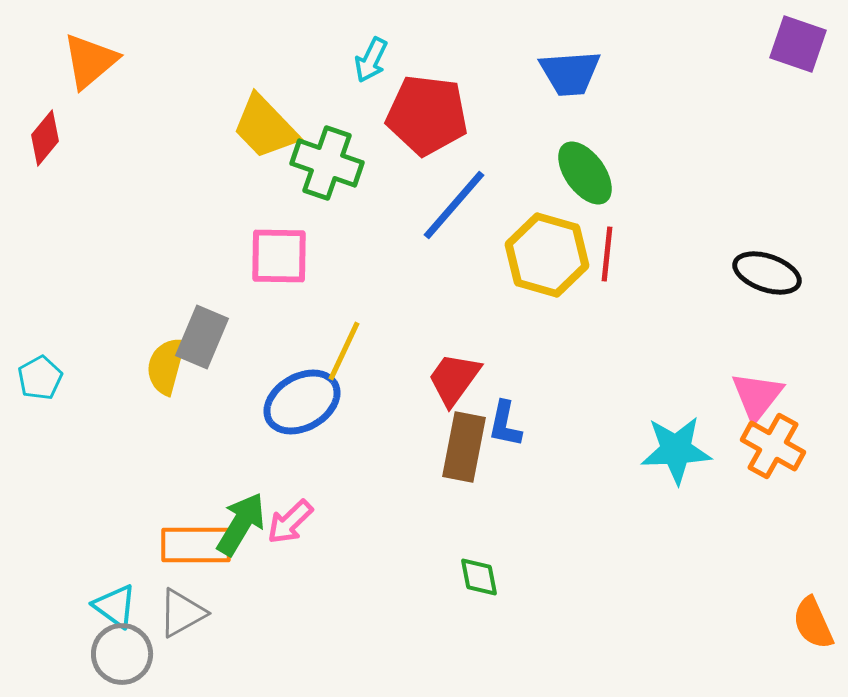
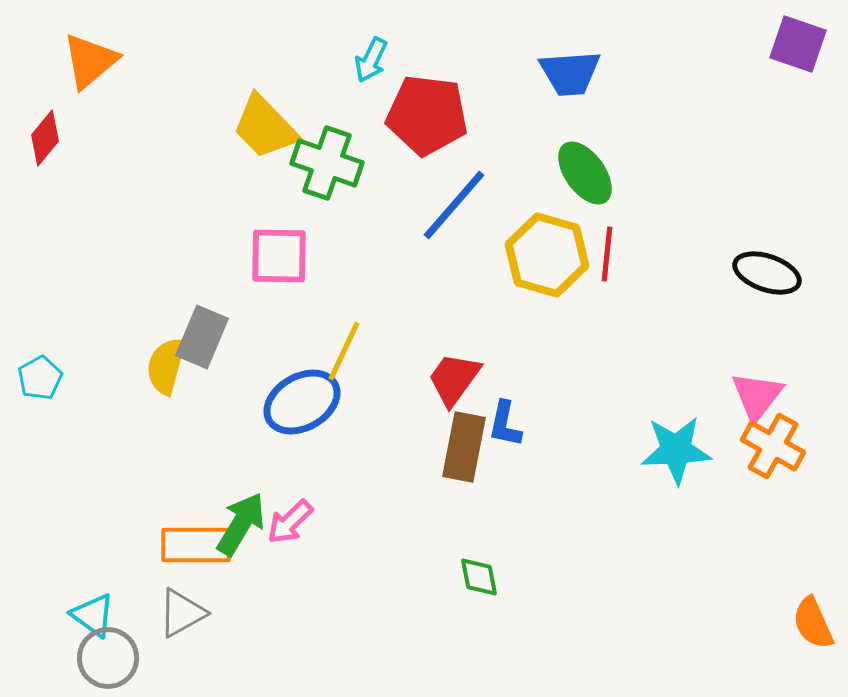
cyan triangle: moved 22 px left, 9 px down
gray circle: moved 14 px left, 4 px down
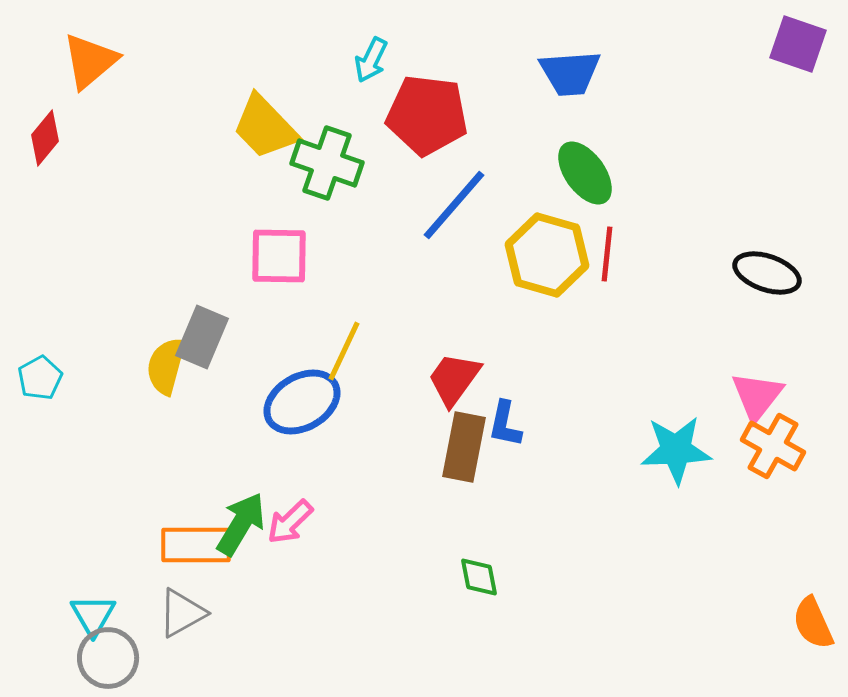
cyan triangle: rotated 24 degrees clockwise
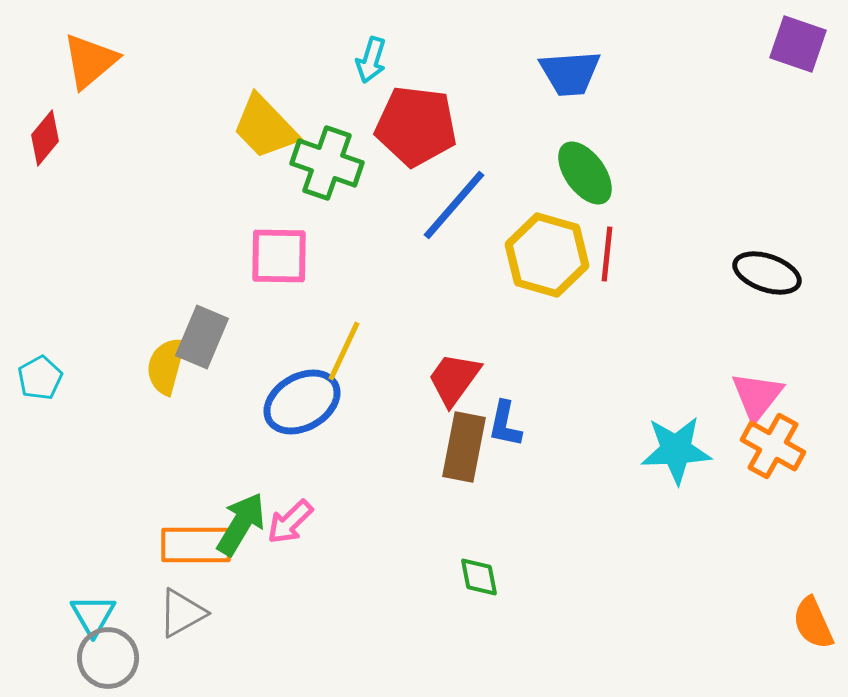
cyan arrow: rotated 9 degrees counterclockwise
red pentagon: moved 11 px left, 11 px down
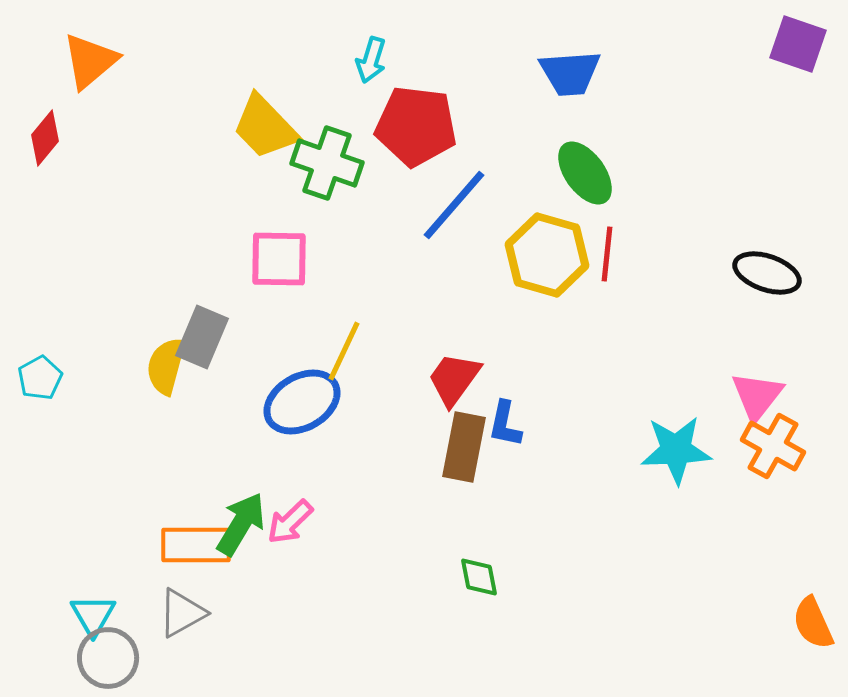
pink square: moved 3 px down
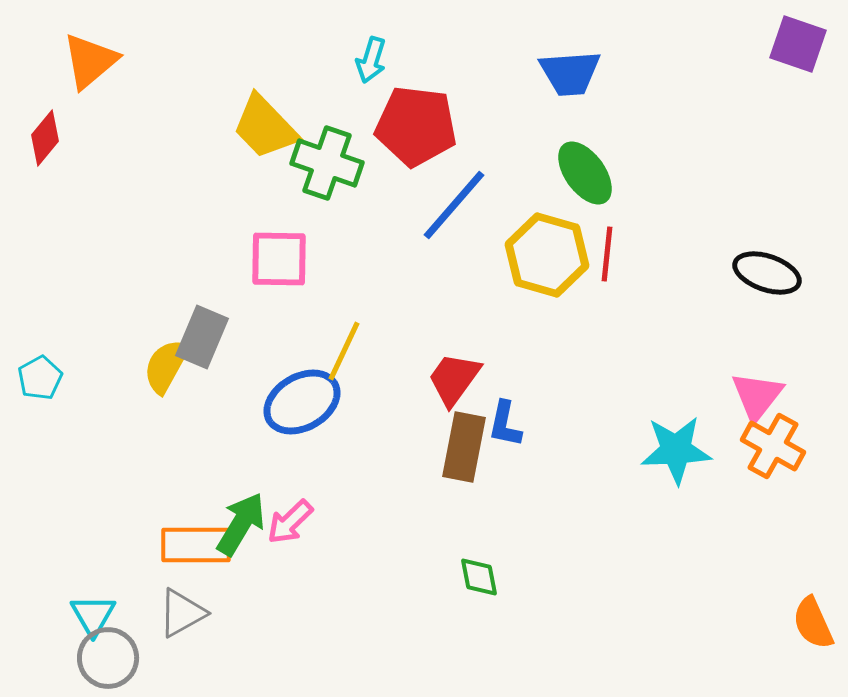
yellow semicircle: rotated 14 degrees clockwise
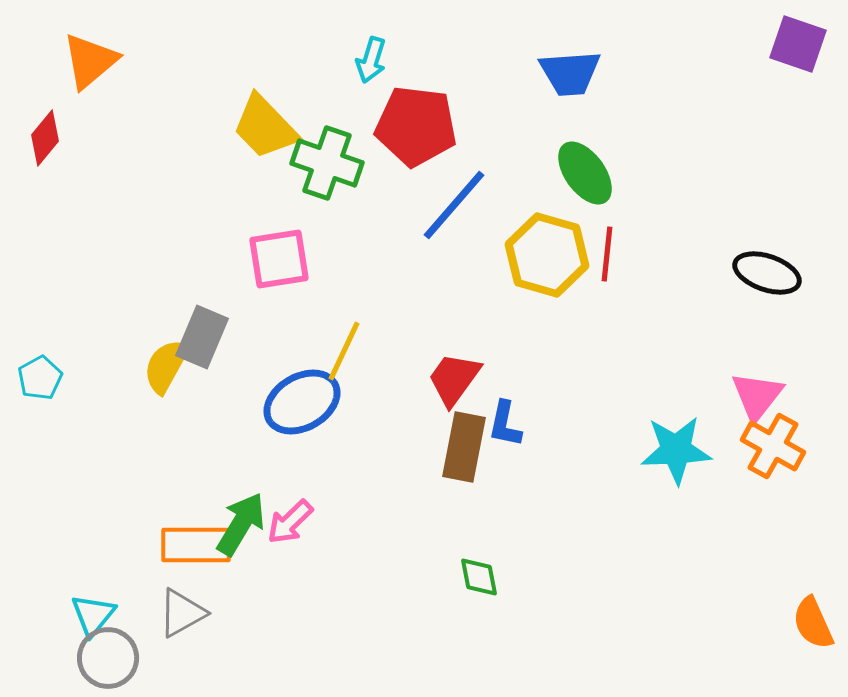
pink square: rotated 10 degrees counterclockwise
cyan triangle: rotated 9 degrees clockwise
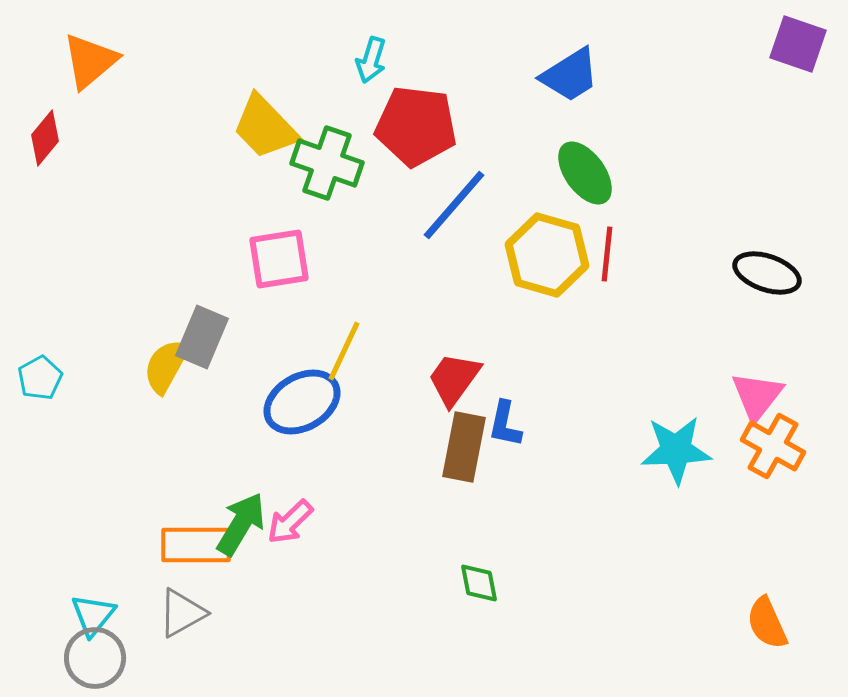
blue trapezoid: moved 2 px down; rotated 28 degrees counterclockwise
green diamond: moved 6 px down
orange semicircle: moved 46 px left
gray circle: moved 13 px left
